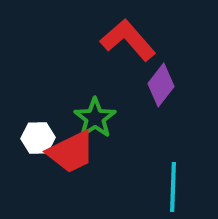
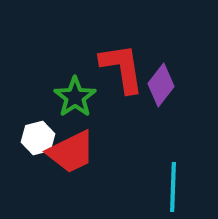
red L-shape: moved 6 px left, 28 px down; rotated 32 degrees clockwise
green star: moved 20 px left, 21 px up
white hexagon: rotated 12 degrees counterclockwise
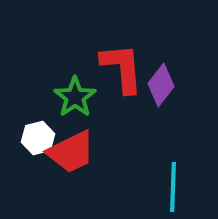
red L-shape: rotated 4 degrees clockwise
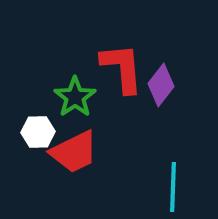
white hexagon: moved 6 px up; rotated 12 degrees clockwise
red trapezoid: moved 3 px right
